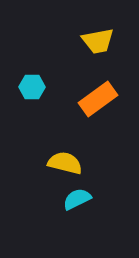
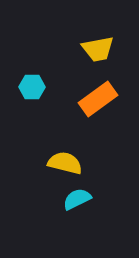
yellow trapezoid: moved 8 px down
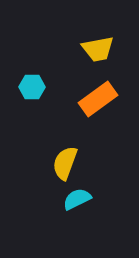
yellow semicircle: rotated 84 degrees counterclockwise
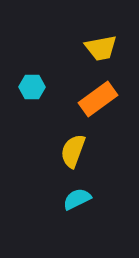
yellow trapezoid: moved 3 px right, 1 px up
yellow semicircle: moved 8 px right, 12 px up
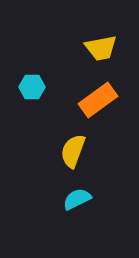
orange rectangle: moved 1 px down
